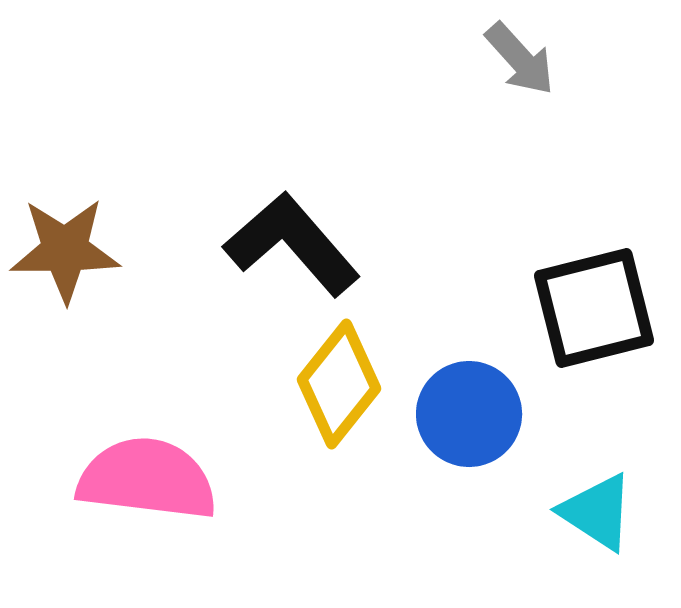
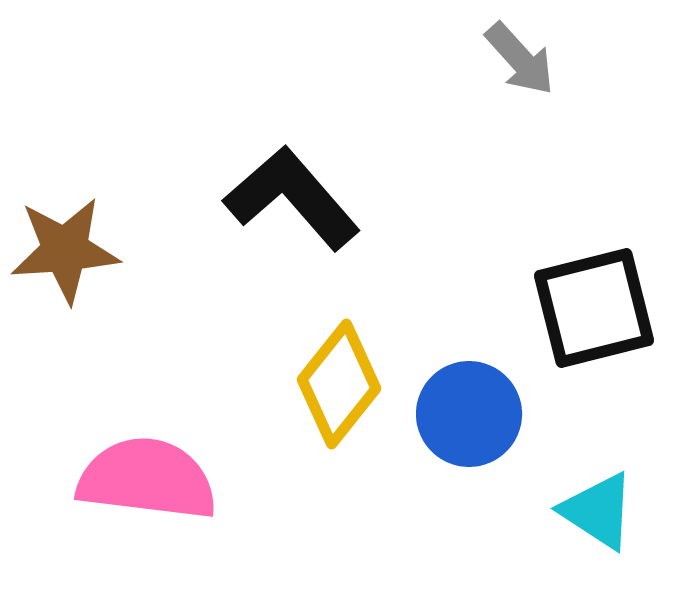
black L-shape: moved 46 px up
brown star: rotated 4 degrees counterclockwise
cyan triangle: moved 1 px right, 1 px up
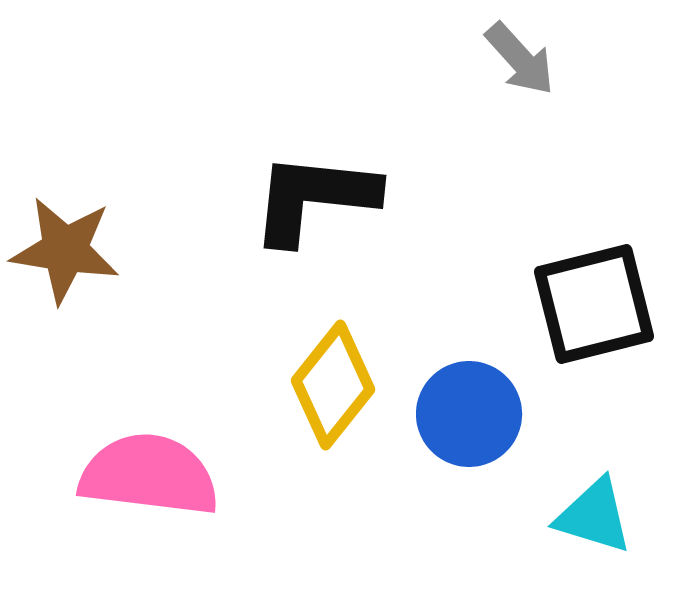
black L-shape: moved 22 px right; rotated 43 degrees counterclockwise
brown star: rotated 13 degrees clockwise
black square: moved 4 px up
yellow diamond: moved 6 px left, 1 px down
pink semicircle: moved 2 px right, 4 px up
cyan triangle: moved 4 px left, 5 px down; rotated 16 degrees counterclockwise
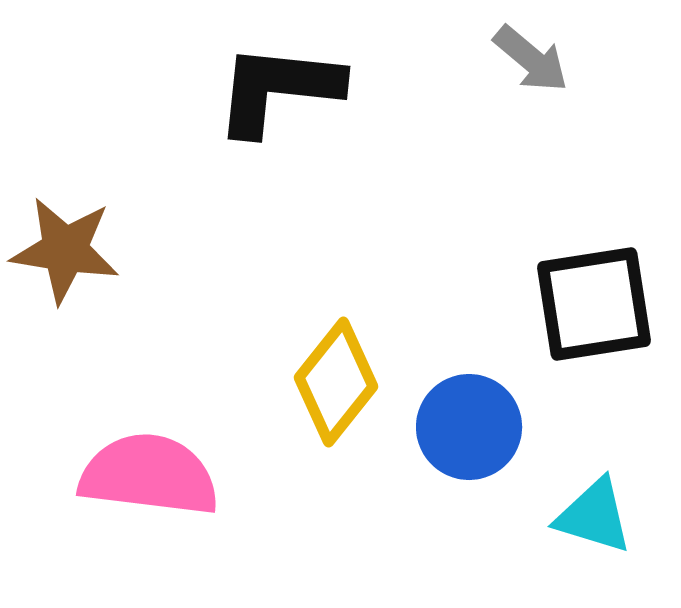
gray arrow: moved 11 px right; rotated 8 degrees counterclockwise
black L-shape: moved 36 px left, 109 px up
black square: rotated 5 degrees clockwise
yellow diamond: moved 3 px right, 3 px up
blue circle: moved 13 px down
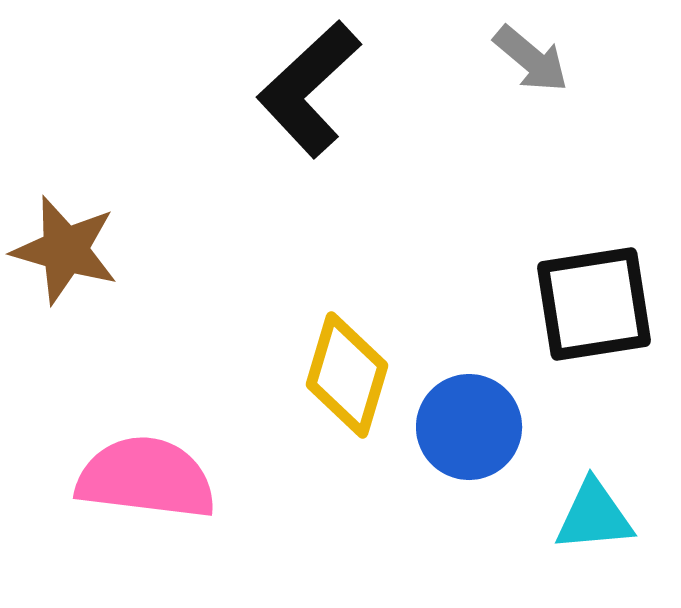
black L-shape: moved 31 px right; rotated 49 degrees counterclockwise
brown star: rotated 7 degrees clockwise
yellow diamond: moved 11 px right, 7 px up; rotated 22 degrees counterclockwise
pink semicircle: moved 3 px left, 3 px down
cyan triangle: rotated 22 degrees counterclockwise
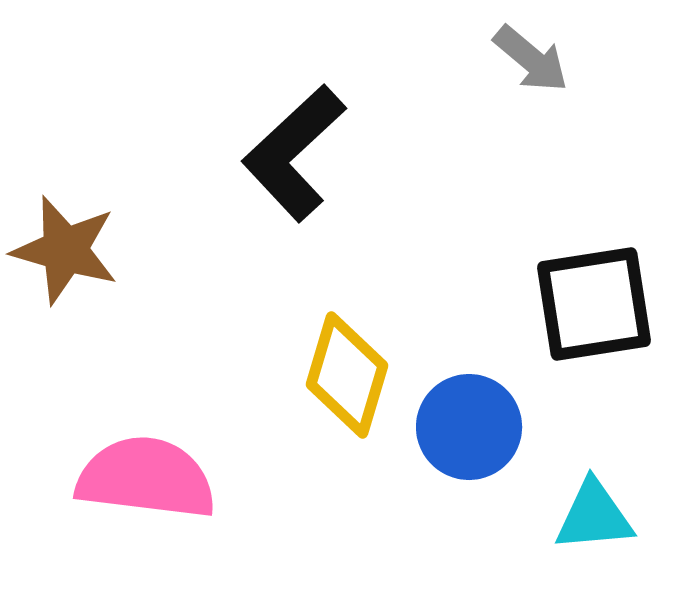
black L-shape: moved 15 px left, 64 px down
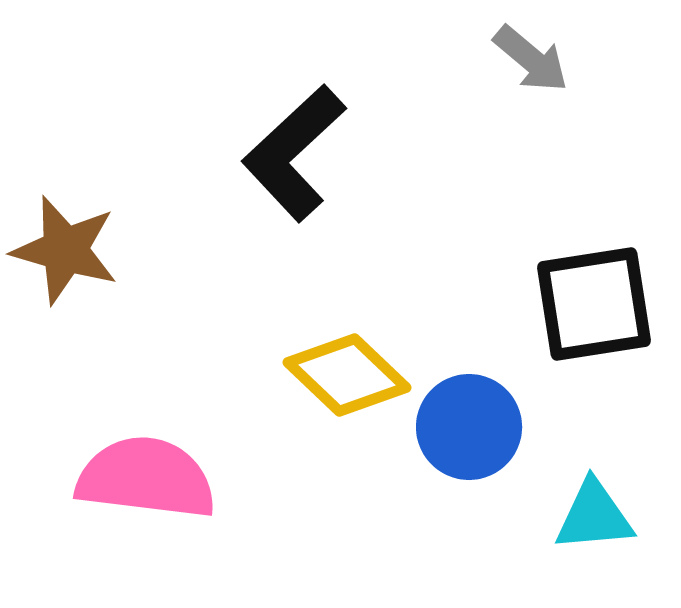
yellow diamond: rotated 63 degrees counterclockwise
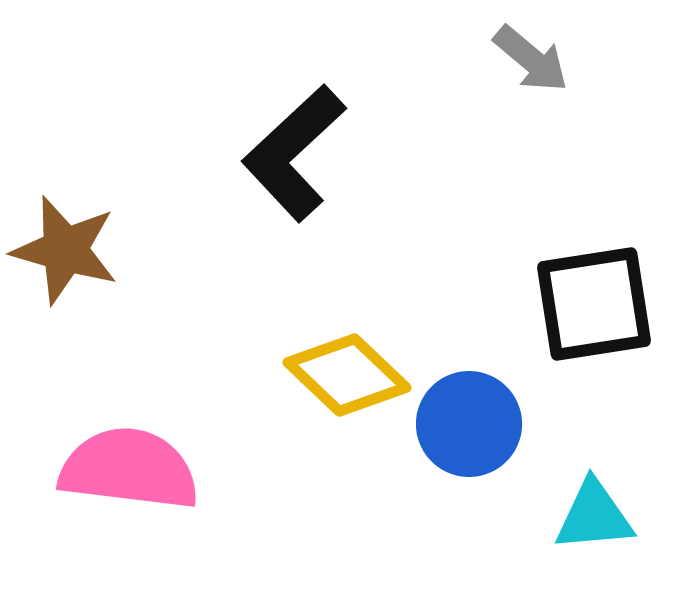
blue circle: moved 3 px up
pink semicircle: moved 17 px left, 9 px up
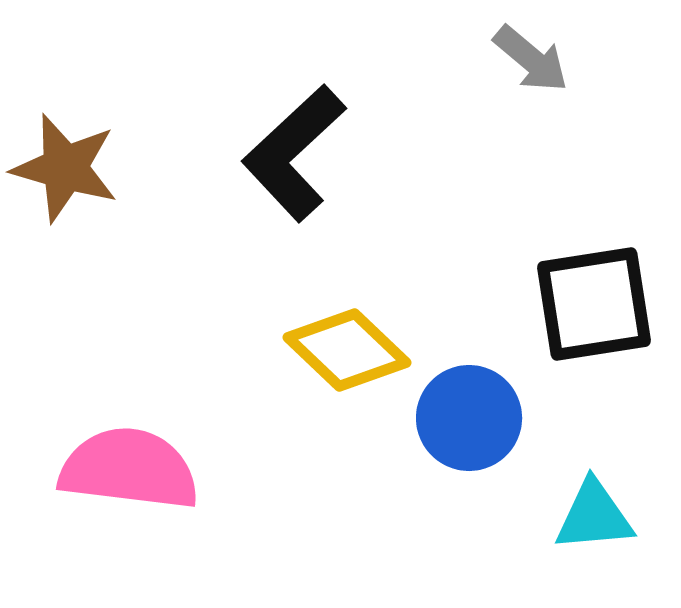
brown star: moved 82 px up
yellow diamond: moved 25 px up
blue circle: moved 6 px up
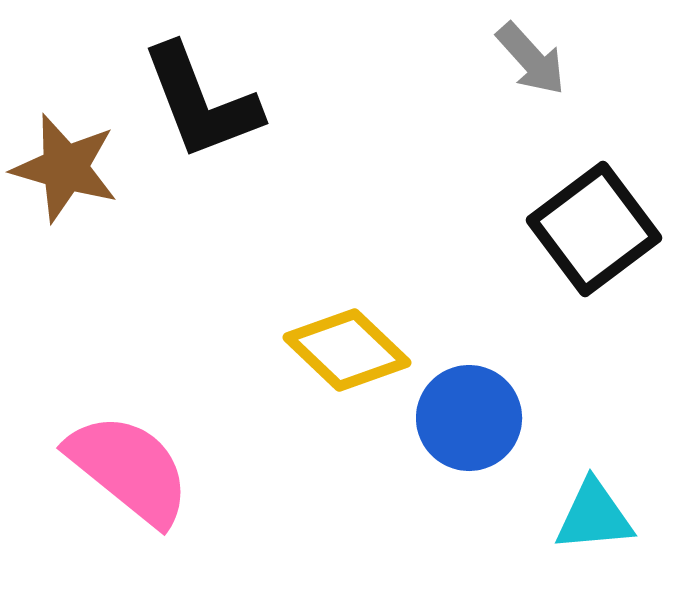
gray arrow: rotated 8 degrees clockwise
black L-shape: moved 93 px left, 51 px up; rotated 68 degrees counterclockwise
black square: moved 75 px up; rotated 28 degrees counterclockwise
pink semicircle: rotated 32 degrees clockwise
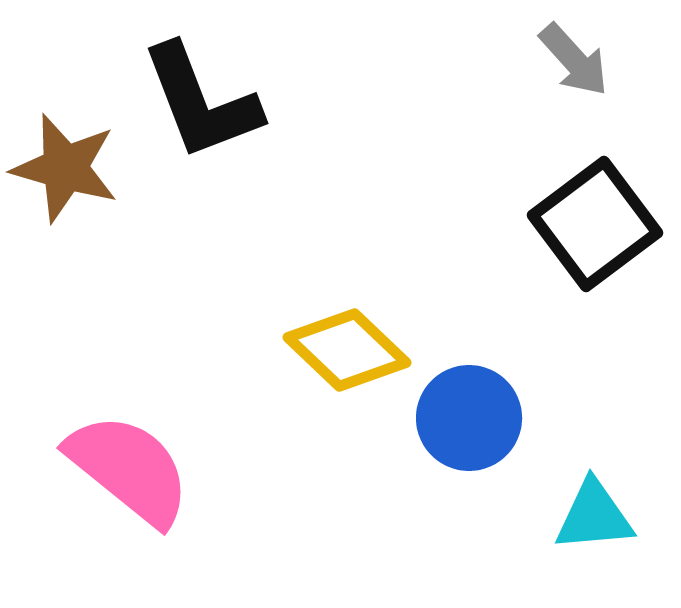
gray arrow: moved 43 px right, 1 px down
black square: moved 1 px right, 5 px up
